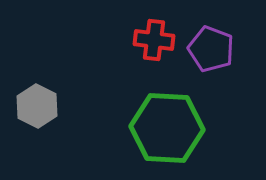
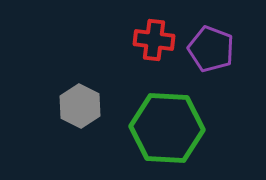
gray hexagon: moved 43 px right
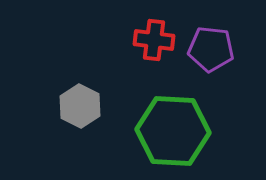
purple pentagon: rotated 15 degrees counterclockwise
green hexagon: moved 6 px right, 3 px down
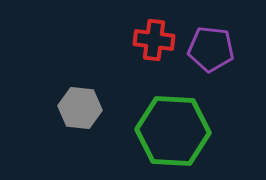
gray hexagon: moved 2 px down; rotated 21 degrees counterclockwise
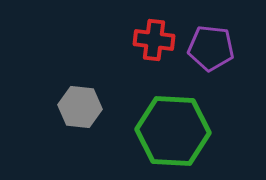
purple pentagon: moved 1 px up
gray hexagon: moved 1 px up
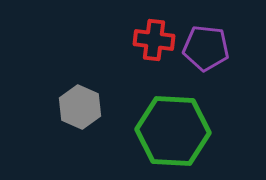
purple pentagon: moved 5 px left
gray hexagon: rotated 18 degrees clockwise
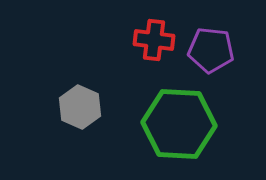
purple pentagon: moved 5 px right, 2 px down
green hexagon: moved 6 px right, 7 px up
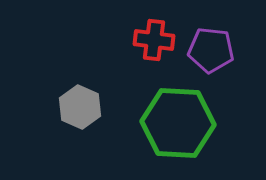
green hexagon: moved 1 px left, 1 px up
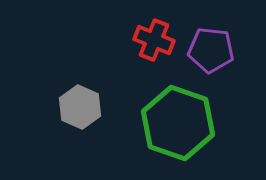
red cross: rotated 15 degrees clockwise
green hexagon: rotated 16 degrees clockwise
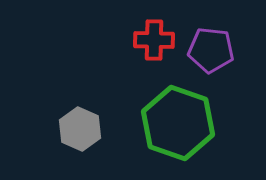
red cross: rotated 21 degrees counterclockwise
gray hexagon: moved 22 px down
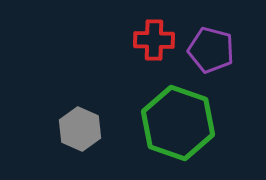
purple pentagon: rotated 9 degrees clockwise
